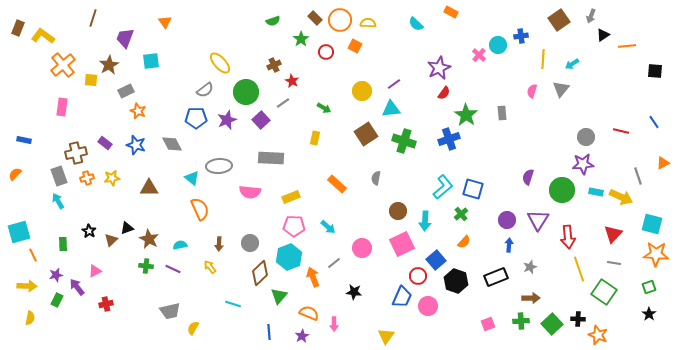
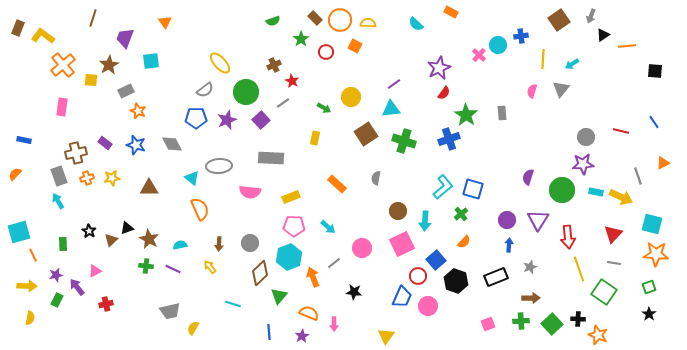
yellow circle at (362, 91): moved 11 px left, 6 px down
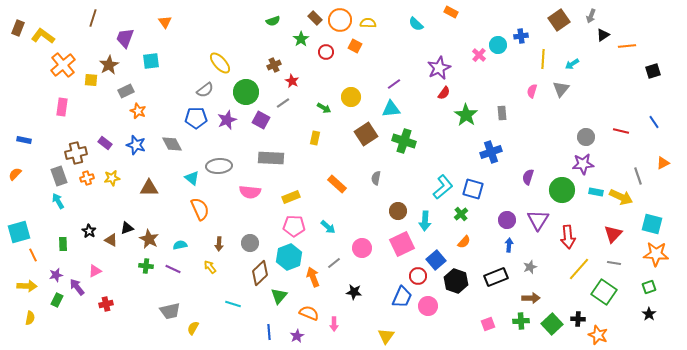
black square at (655, 71): moved 2 px left; rotated 21 degrees counterclockwise
purple square at (261, 120): rotated 18 degrees counterclockwise
blue cross at (449, 139): moved 42 px right, 13 px down
brown triangle at (111, 240): rotated 48 degrees counterclockwise
yellow line at (579, 269): rotated 60 degrees clockwise
purple star at (302, 336): moved 5 px left
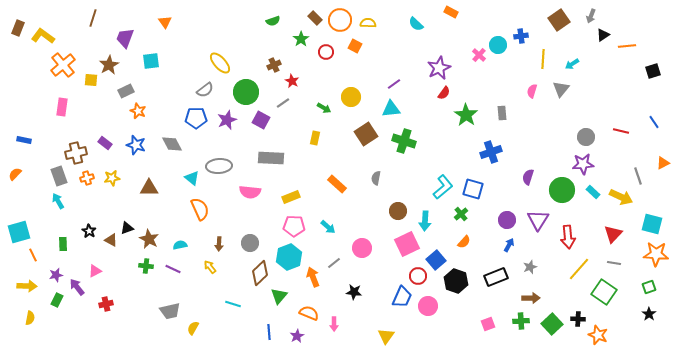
cyan rectangle at (596, 192): moved 3 px left; rotated 32 degrees clockwise
pink square at (402, 244): moved 5 px right
blue arrow at (509, 245): rotated 24 degrees clockwise
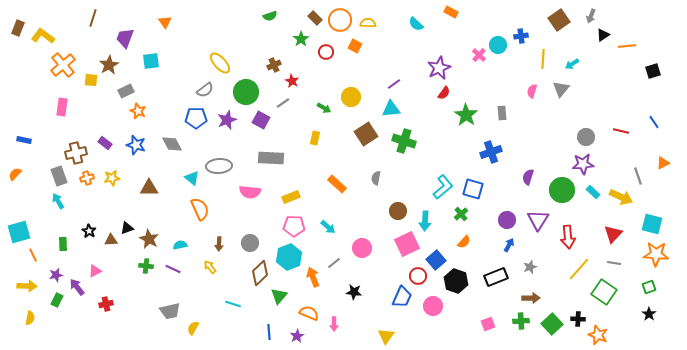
green semicircle at (273, 21): moved 3 px left, 5 px up
brown triangle at (111, 240): rotated 32 degrees counterclockwise
pink circle at (428, 306): moved 5 px right
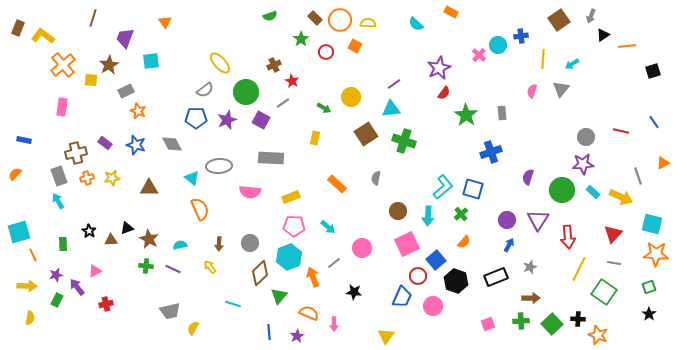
cyan arrow at (425, 221): moved 3 px right, 5 px up
yellow line at (579, 269): rotated 15 degrees counterclockwise
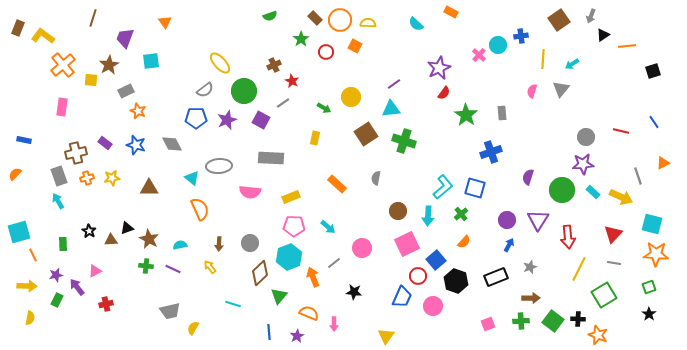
green circle at (246, 92): moved 2 px left, 1 px up
blue square at (473, 189): moved 2 px right, 1 px up
green square at (604, 292): moved 3 px down; rotated 25 degrees clockwise
green square at (552, 324): moved 1 px right, 3 px up; rotated 10 degrees counterclockwise
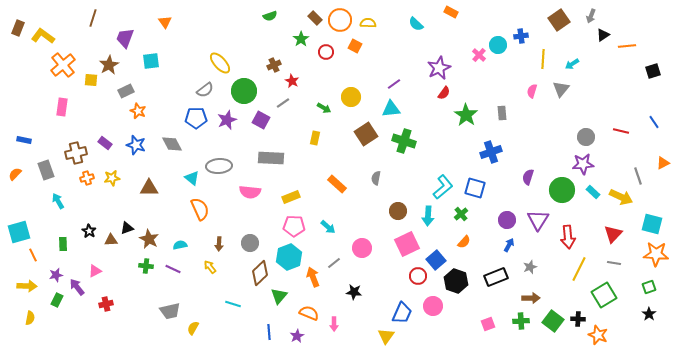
gray rectangle at (59, 176): moved 13 px left, 6 px up
blue trapezoid at (402, 297): moved 16 px down
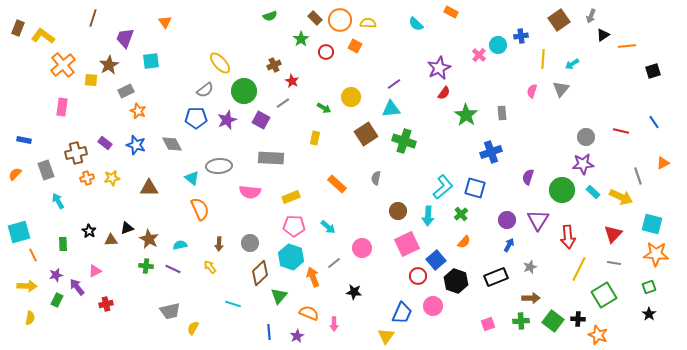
cyan hexagon at (289, 257): moved 2 px right; rotated 20 degrees counterclockwise
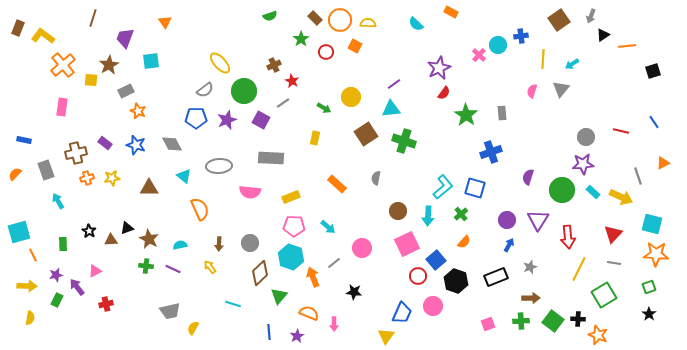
cyan triangle at (192, 178): moved 8 px left, 2 px up
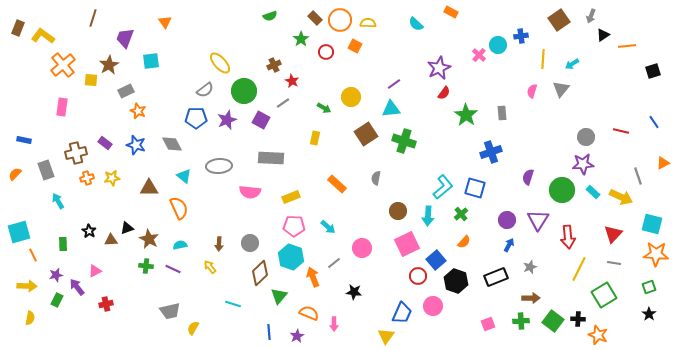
orange semicircle at (200, 209): moved 21 px left, 1 px up
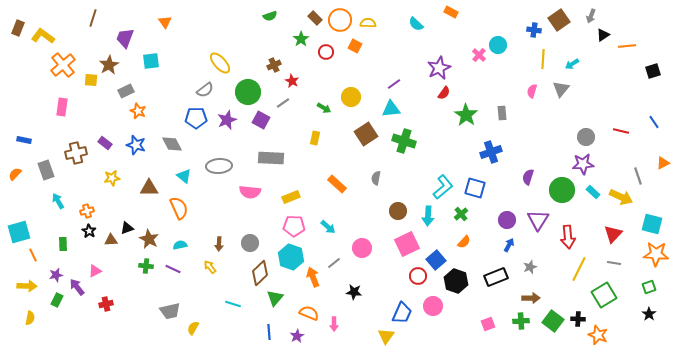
blue cross at (521, 36): moved 13 px right, 6 px up; rotated 16 degrees clockwise
green circle at (244, 91): moved 4 px right, 1 px down
orange cross at (87, 178): moved 33 px down
green triangle at (279, 296): moved 4 px left, 2 px down
